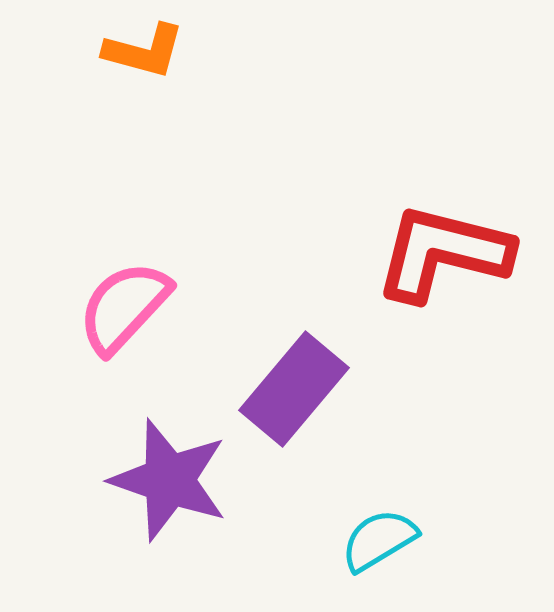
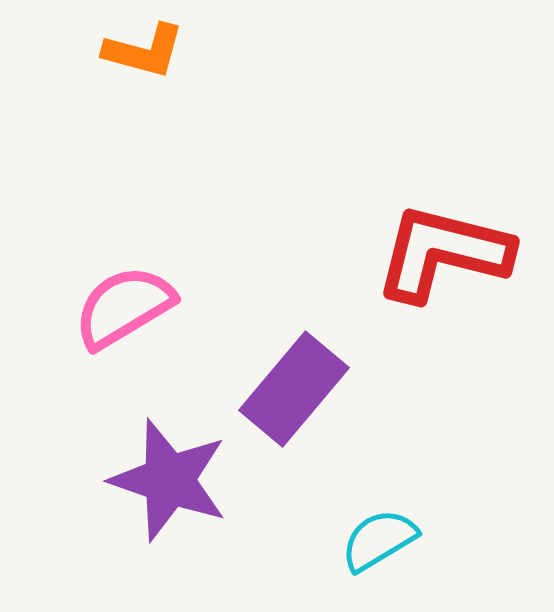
pink semicircle: rotated 16 degrees clockwise
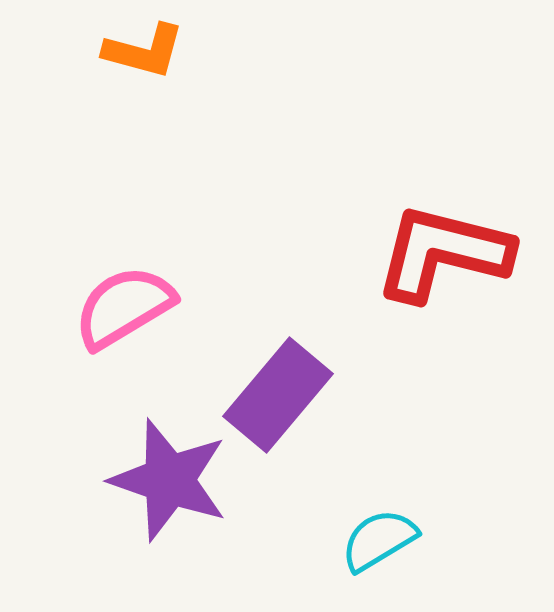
purple rectangle: moved 16 px left, 6 px down
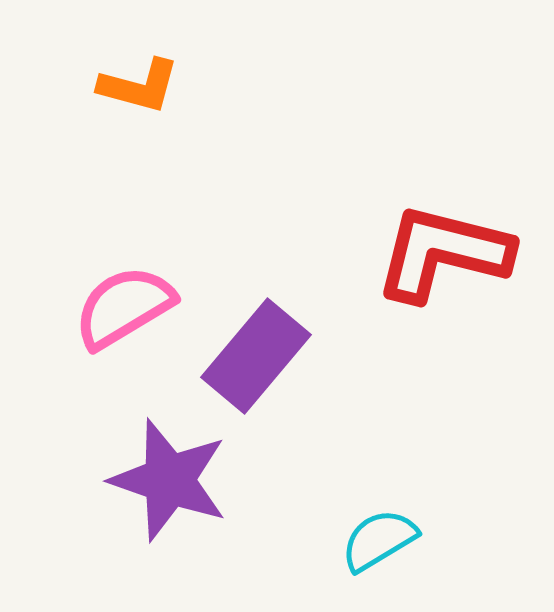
orange L-shape: moved 5 px left, 35 px down
purple rectangle: moved 22 px left, 39 px up
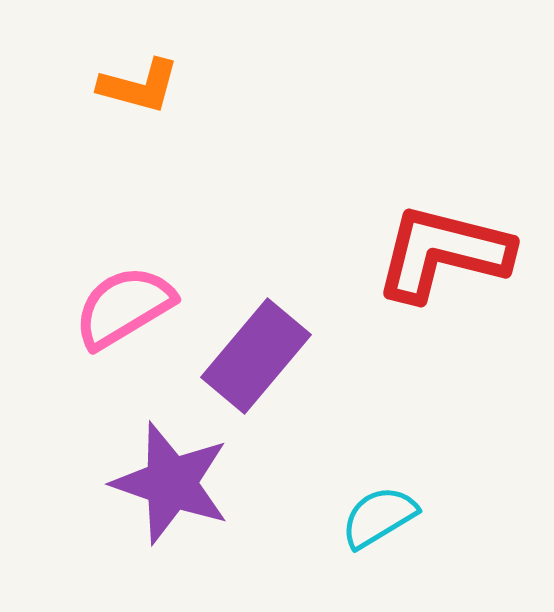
purple star: moved 2 px right, 3 px down
cyan semicircle: moved 23 px up
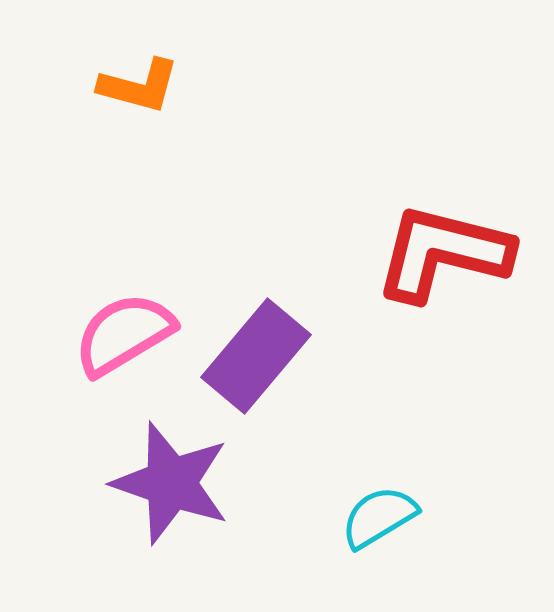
pink semicircle: moved 27 px down
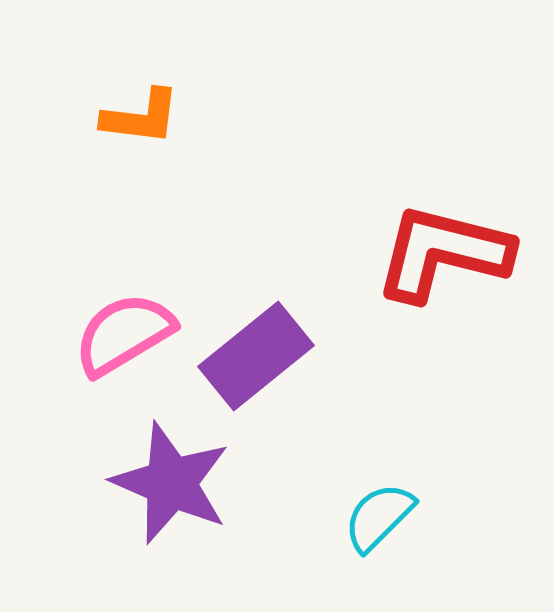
orange L-shape: moved 2 px right, 31 px down; rotated 8 degrees counterclockwise
purple rectangle: rotated 11 degrees clockwise
purple star: rotated 4 degrees clockwise
cyan semicircle: rotated 14 degrees counterclockwise
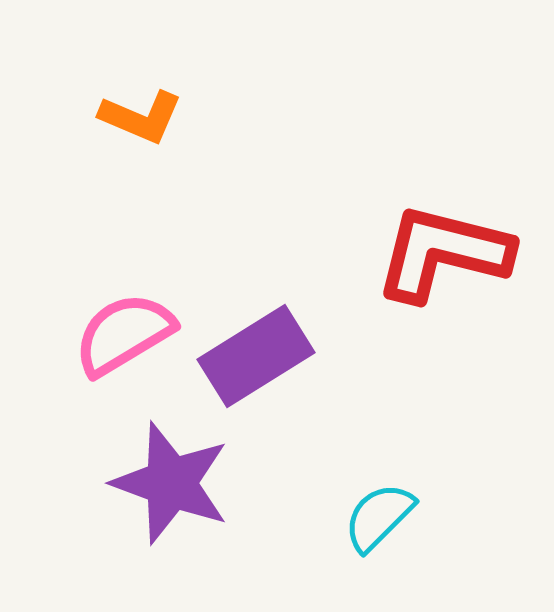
orange L-shape: rotated 16 degrees clockwise
purple rectangle: rotated 7 degrees clockwise
purple star: rotated 3 degrees counterclockwise
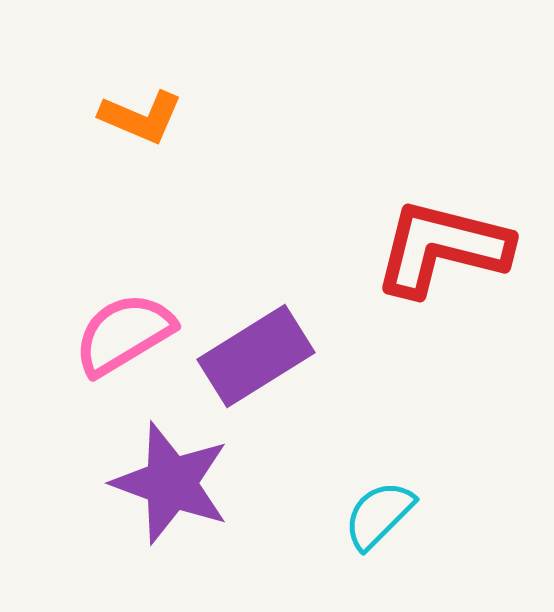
red L-shape: moved 1 px left, 5 px up
cyan semicircle: moved 2 px up
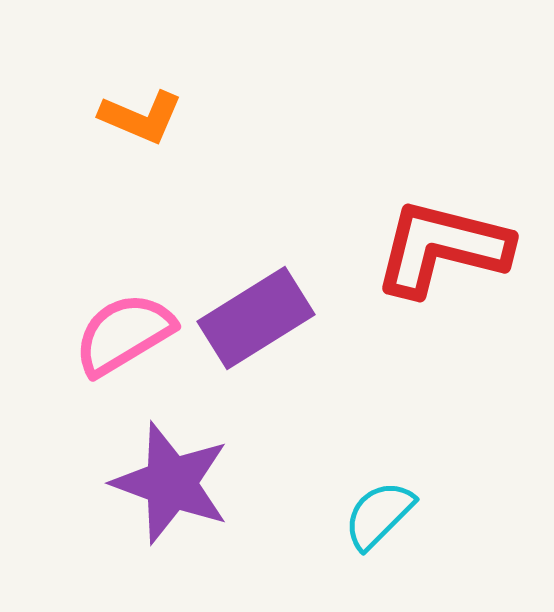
purple rectangle: moved 38 px up
